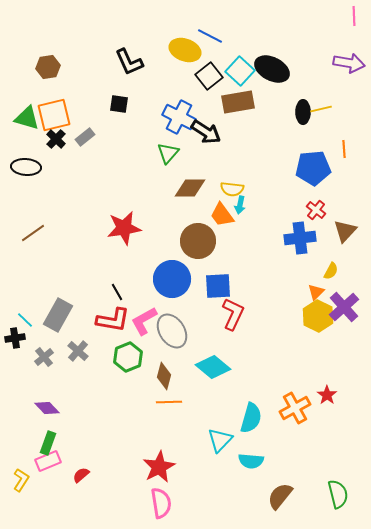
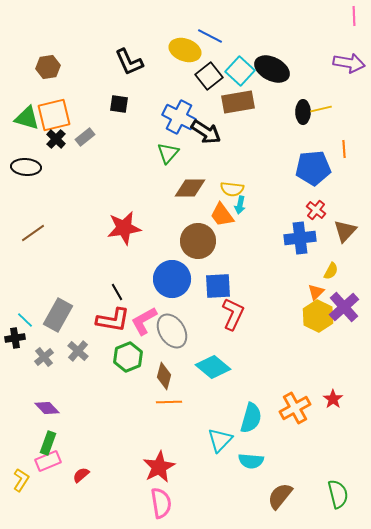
red star at (327, 395): moved 6 px right, 4 px down
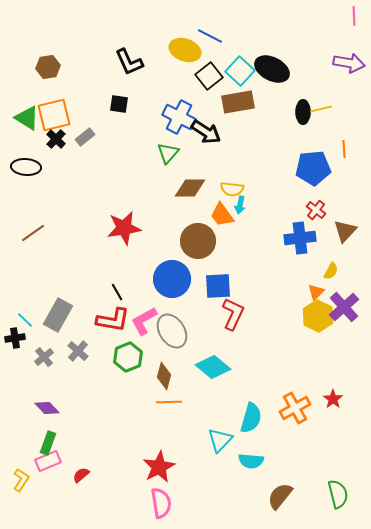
green triangle at (27, 118): rotated 16 degrees clockwise
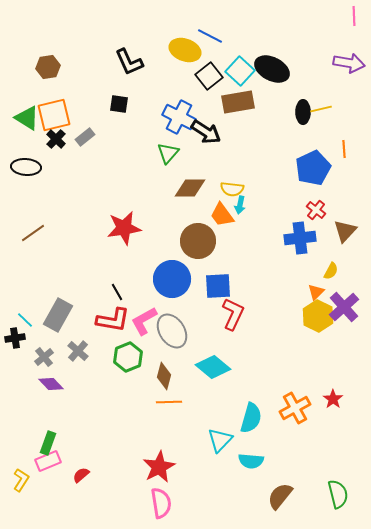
blue pentagon at (313, 168): rotated 20 degrees counterclockwise
purple diamond at (47, 408): moved 4 px right, 24 px up
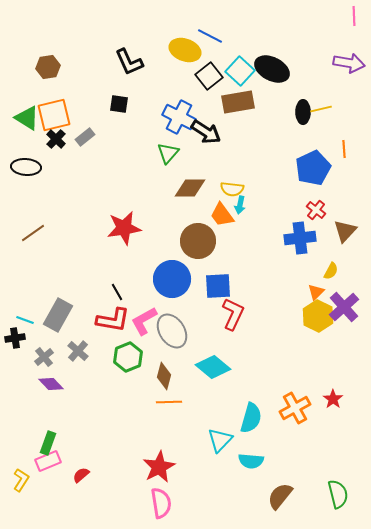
cyan line at (25, 320): rotated 24 degrees counterclockwise
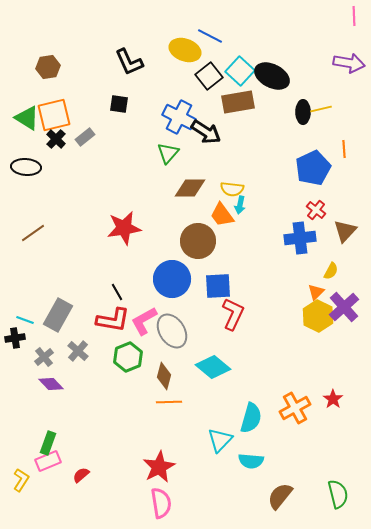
black ellipse at (272, 69): moved 7 px down
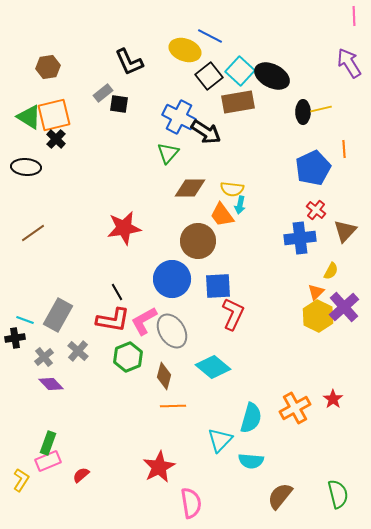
purple arrow at (349, 63): rotated 132 degrees counterclockwise
green triangle at (27, 118): moved 2 px right, 1 px up
gray rectangle at (85, 137): moved 18 px right, 44 px up
orange line at (169, 402): moved 4 px right, 4 px down
pink semicircle at (161, 503): moved 30 px right
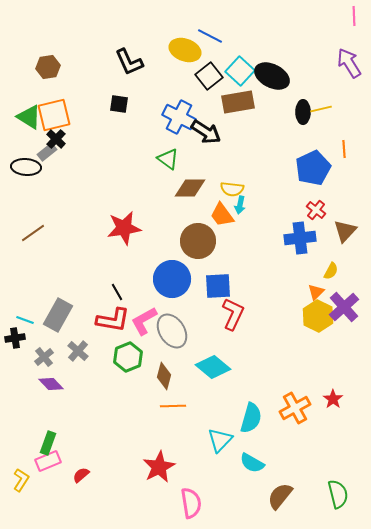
gray rectangle at (103, 93): moved 56 px left, 59 px down
green triangle at (168, 153): moved 6 px down; rotated 35 degrees counterclockwise
cyan semicircle at (251, 461): moved 1 px right, 2 px down; rotated 25 degrees clockwise
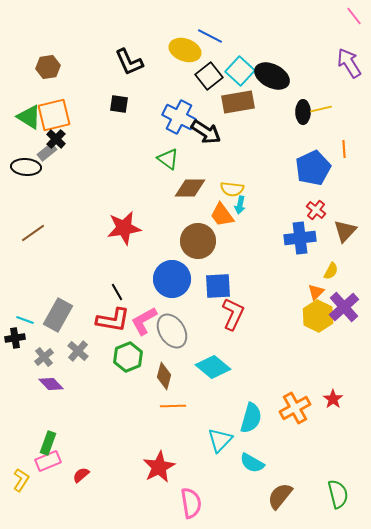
pink line at (354, 16): rotated 36 degrees counterclockwise
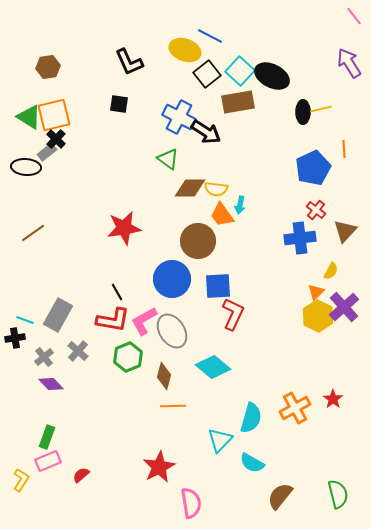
black square at (209, 76): moved 2 px left, 2 px up
yellow semicircle at (232, 189): moved 16 px left
green rectangle at (48, 443): moved 1 px left, 6 px up
